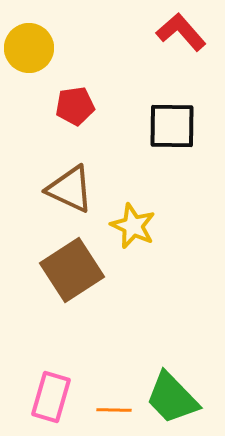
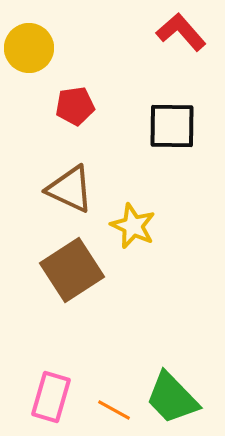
orange line: rotated 28 degrees clockwise
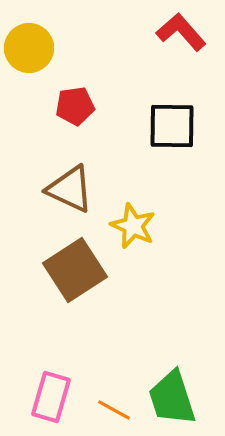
brown square: moved 3 px right
green trapezoid: rotated 26 degrees clockwise
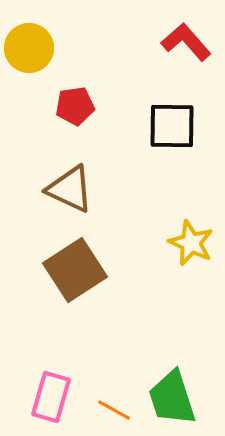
red L-shape: moved 5 px right, 10 px down
yellow star: moved 58 px right, 17 px down
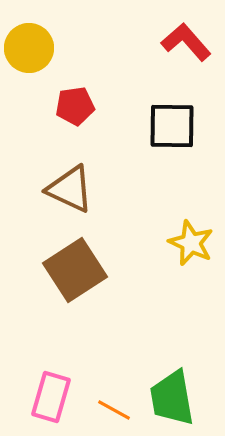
green trapezoid: rotated 8 degrees clockwise
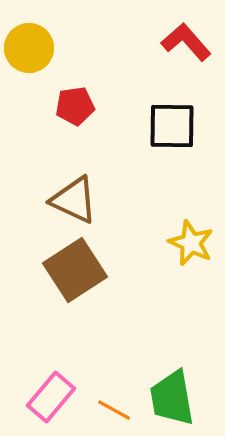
brown triangle: moved 4 px right, 11 px down
pink rectangle: rotated 24 degrees clockwise
